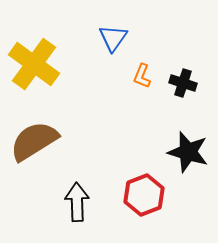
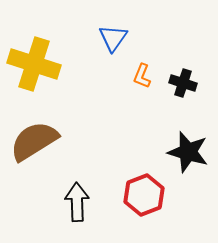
yellow cross: rotated 18 degrees counterclockwise
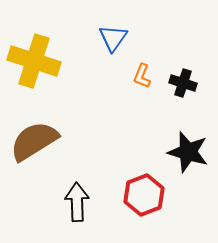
yellow cross: moved 3 px up
